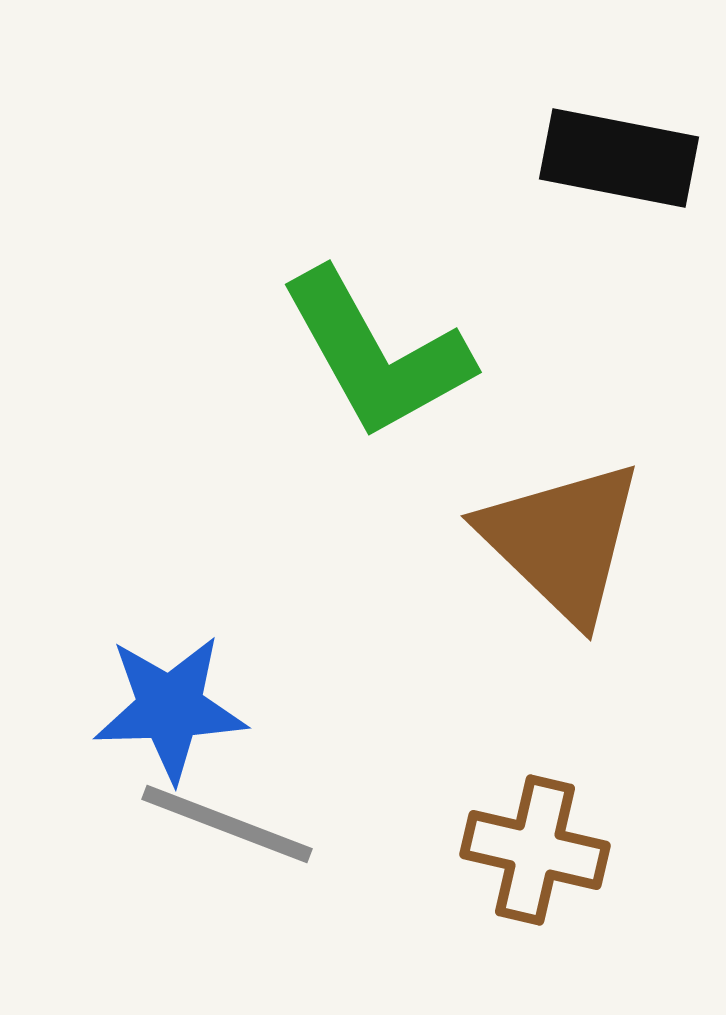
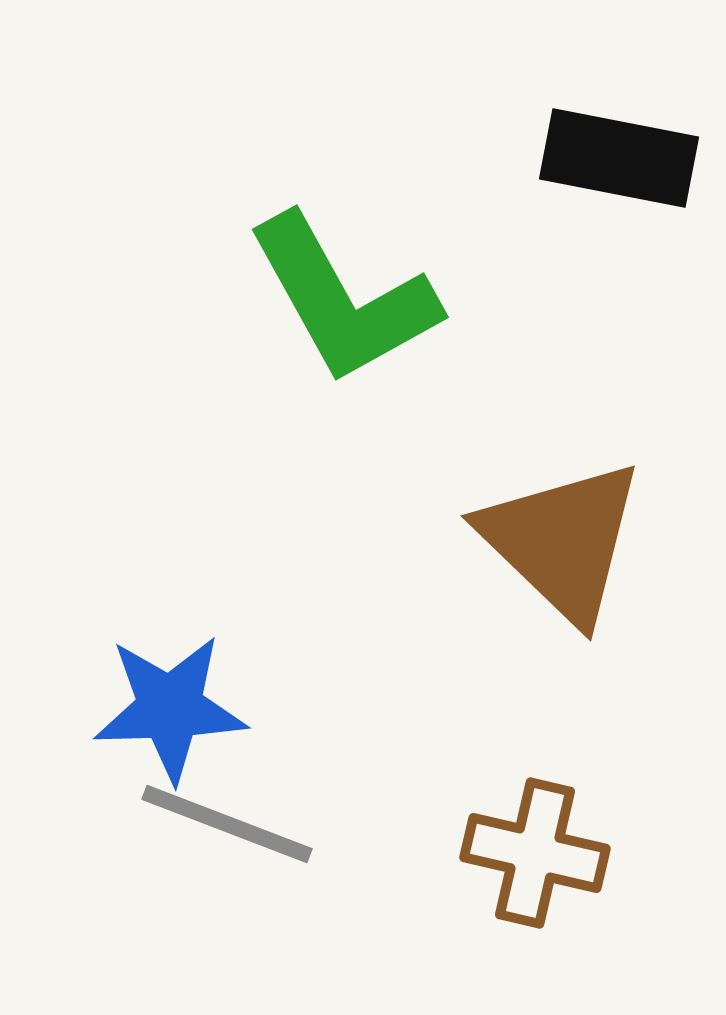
green L-shape: moved 33 px left, 55 px up
brown cross: moved 3 px down
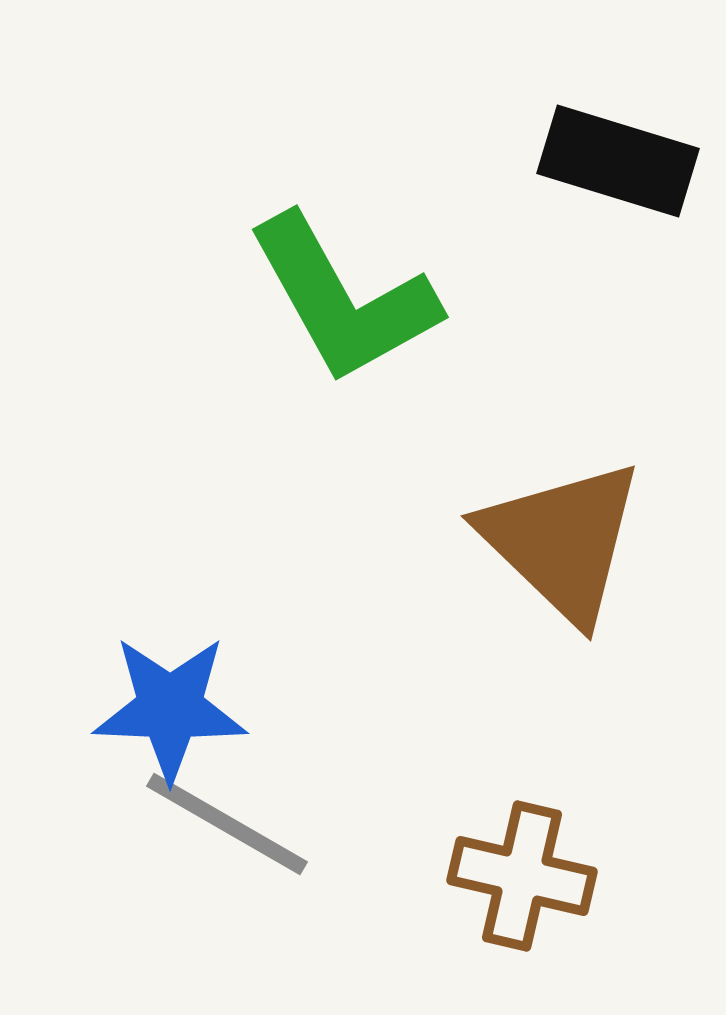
black rectangle: moved 1 px left, 3 px down; rotated 6 degrees clockwise
blue star: rotated 4 degrees clockwise
gray line: rotated 9 degrees clockwise
brown cross: moved 13 px left, 23 px down
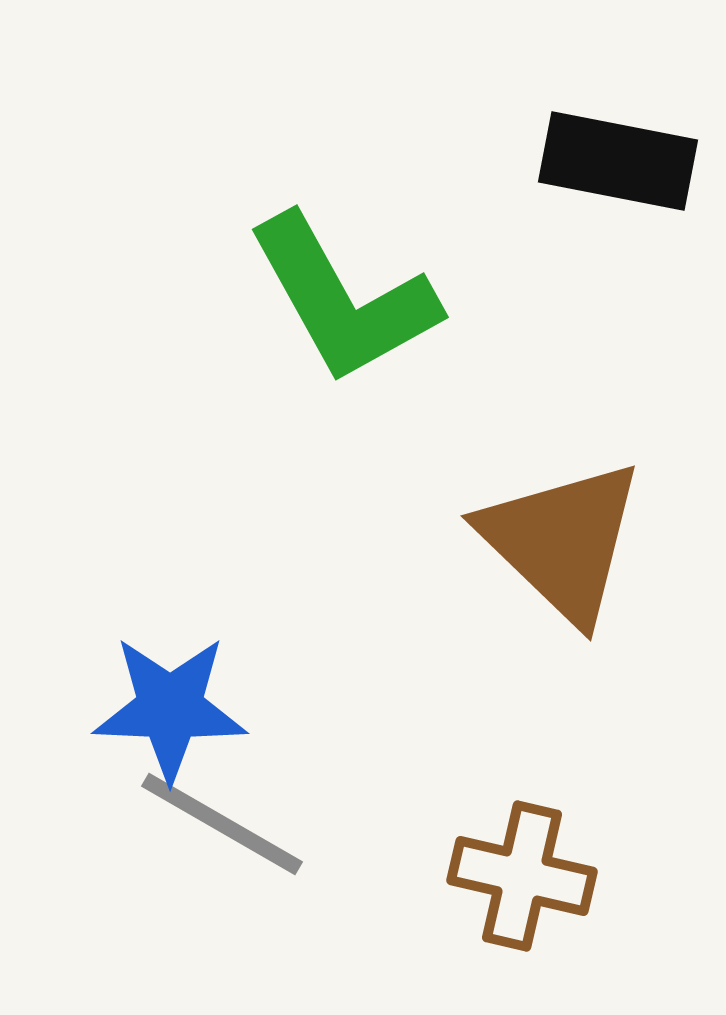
black rectangle: rotated 6 degrees counterclockwise
gray line: moved 5 px left
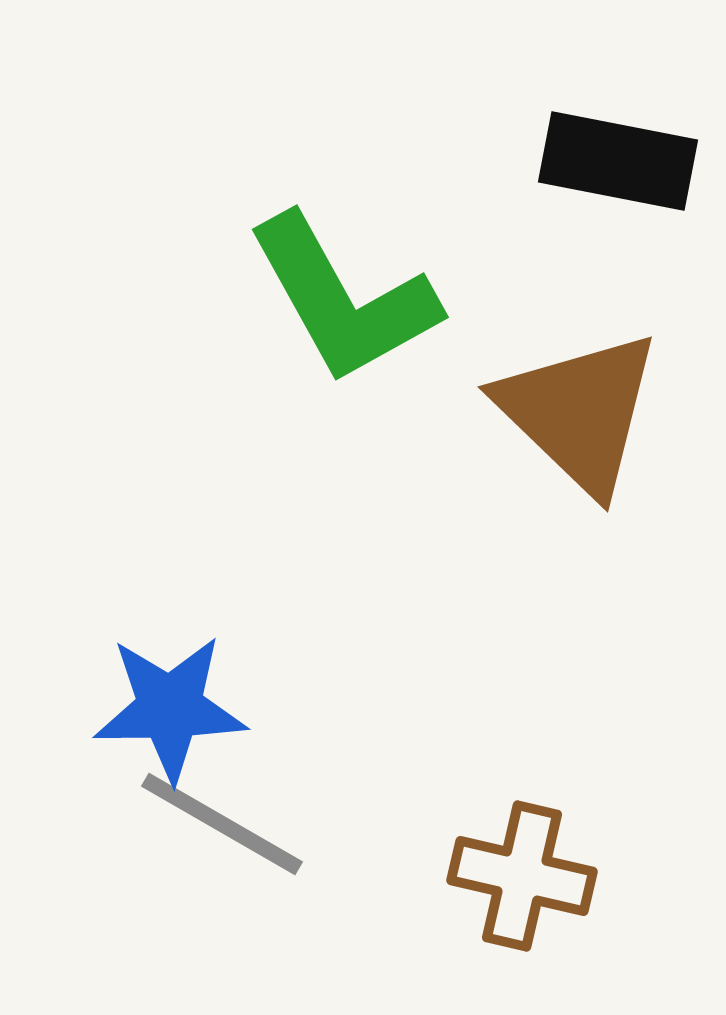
brown triangle: moved 17 px right, 129 px up
blue star: rotated 3 degrees counterclockwise
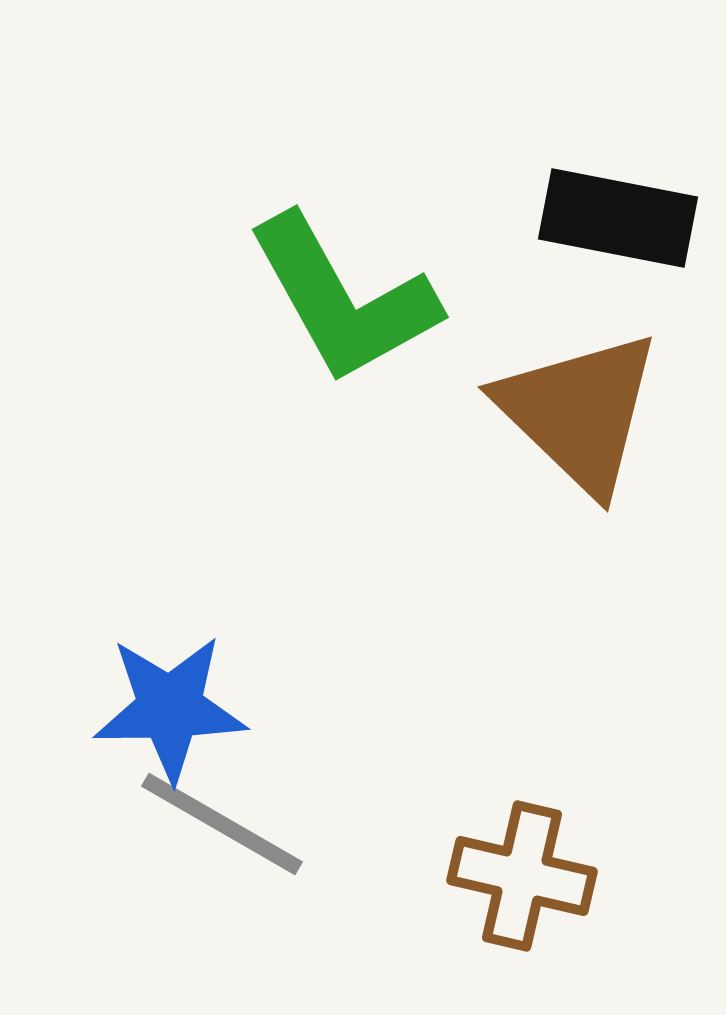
black rectangle: moved 57 px down
